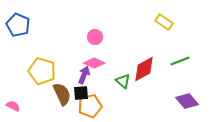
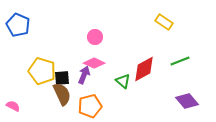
black square: moved 19 px left, 15 px up
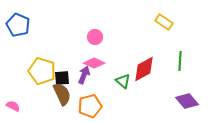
green line: rotated 66 degrees counterclockwise
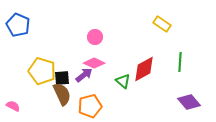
yellow rectangle: moved 2 px left, 2 px down
green line: moved 1 px down
purple arrow: rotated 30 degrees clockwise
purple diamond: moved 2 px right, 1 px down
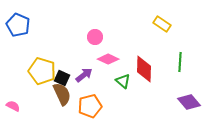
pink diamond: moved 14 px right, 4 px up
red diamond: rotated 60 degrees counterclockwise
black square: rotated 28 degrees clockwise
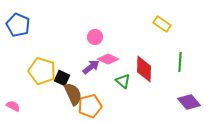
purple arrow: moved 7 px right, 8 px up
brown semicircle: moved 11 px right
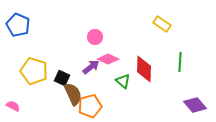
yellow pentagon: moved 8 px left
purple diamond: moved 6 px right, 3 px down
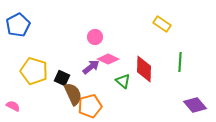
blue pentagon: rotated 20 degrees clockwise
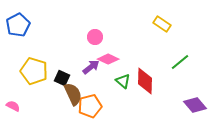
green line: rotated 48 degrees clockwise
red diamond: moved 1 px right, 12 px down
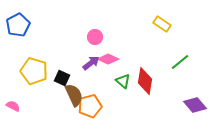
purple arrow: moved 4 px up
red diamond: rotated 8 degrees clockwise
brown semicircle: moved 1 px right, 1 px down
